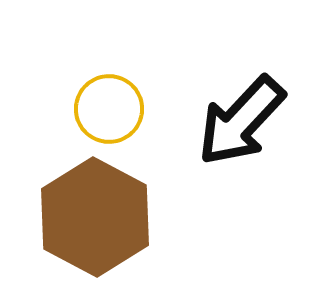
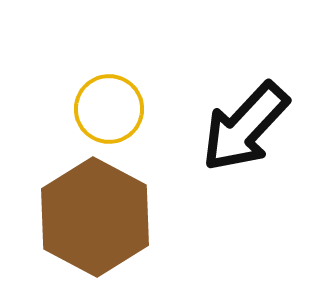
black arrow: moved 4 px right, 6 px down
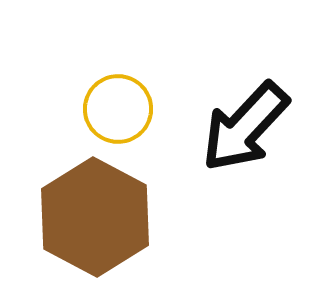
yellow circle: moved 9 px right
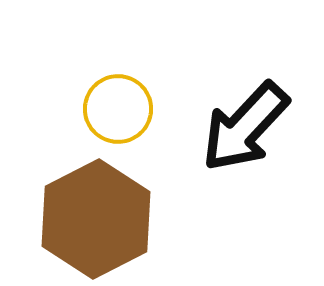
brown hexagon: moved 1 px right, 2 px down; rotated 5 degrees clockwise
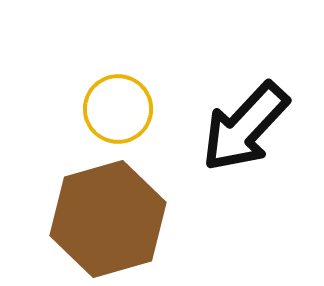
brown hexagon: moved 12 px right; rotated 11 degrees clockwise
